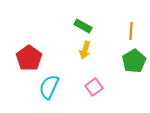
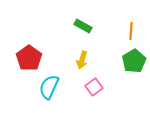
yellow arrow: moved 3 px left, 10 px down
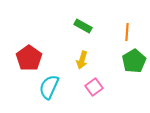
orange line: moved 4 px left, 1 px down
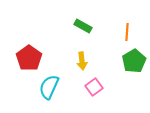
yellow arrow: moved 1 px down; rotated 24 degrees counterclockwise
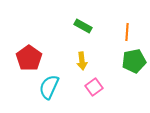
green pentagon: rotated 20 degrees clockwise
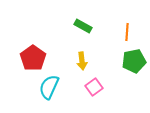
red pentagon: moved 4 px right
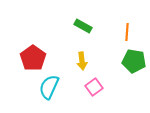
green pentagon: rotated 20 degrees clockwise
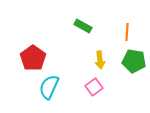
yellow arrow: moved 18 px right, 1 px up
